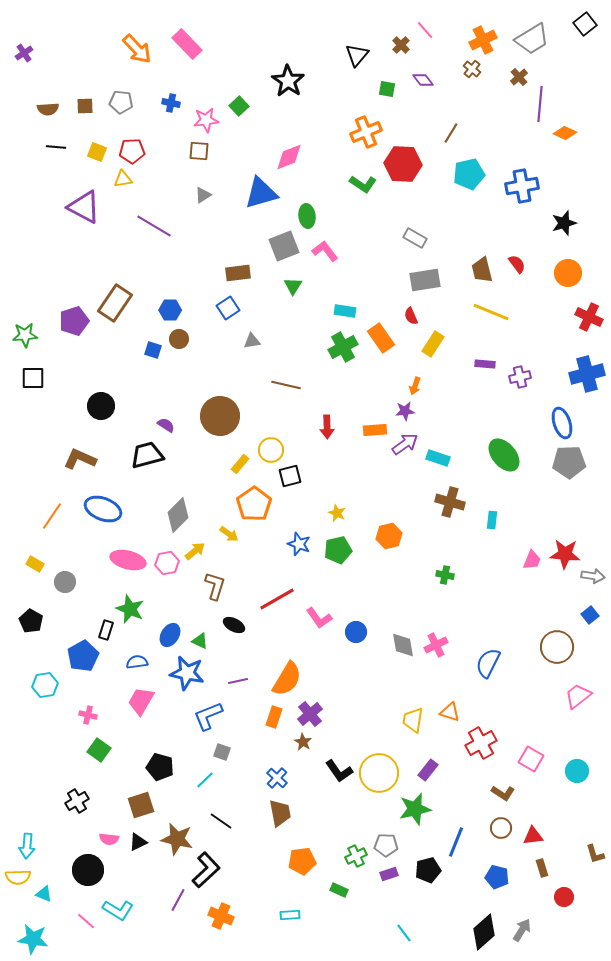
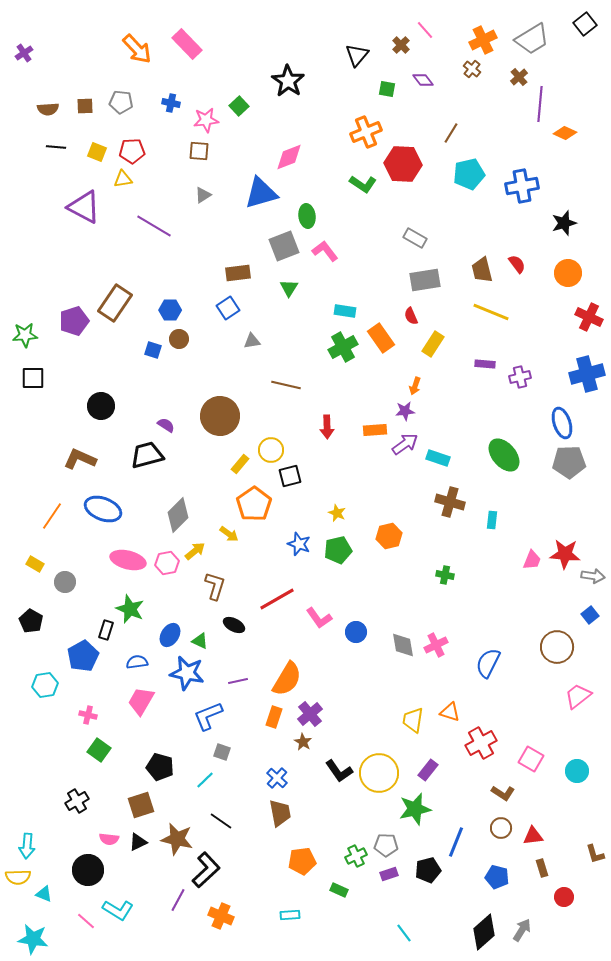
green triangle at (293, 286): moved 4 px left, 2 px down
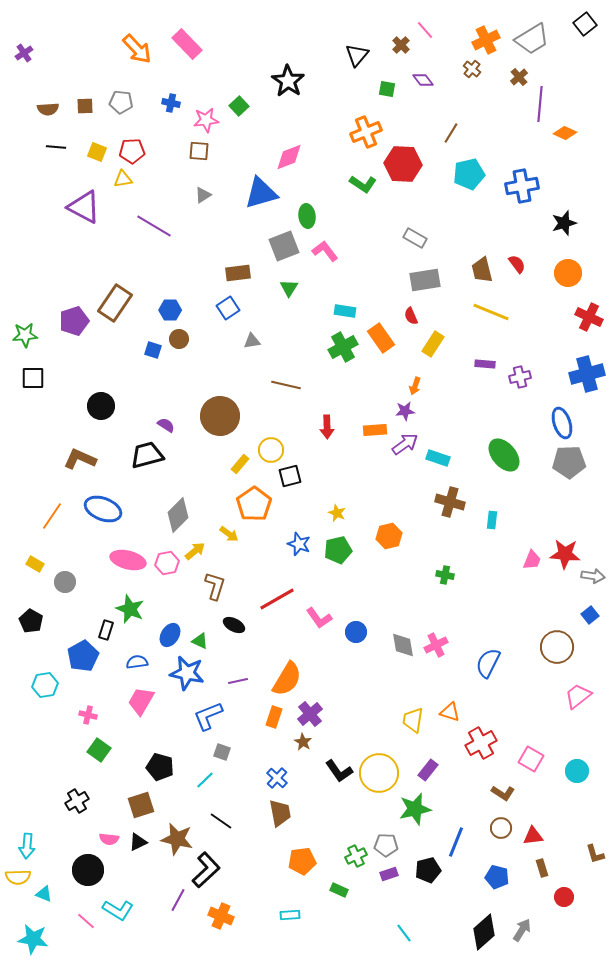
orange cross at (483, 40): moved 3 px right
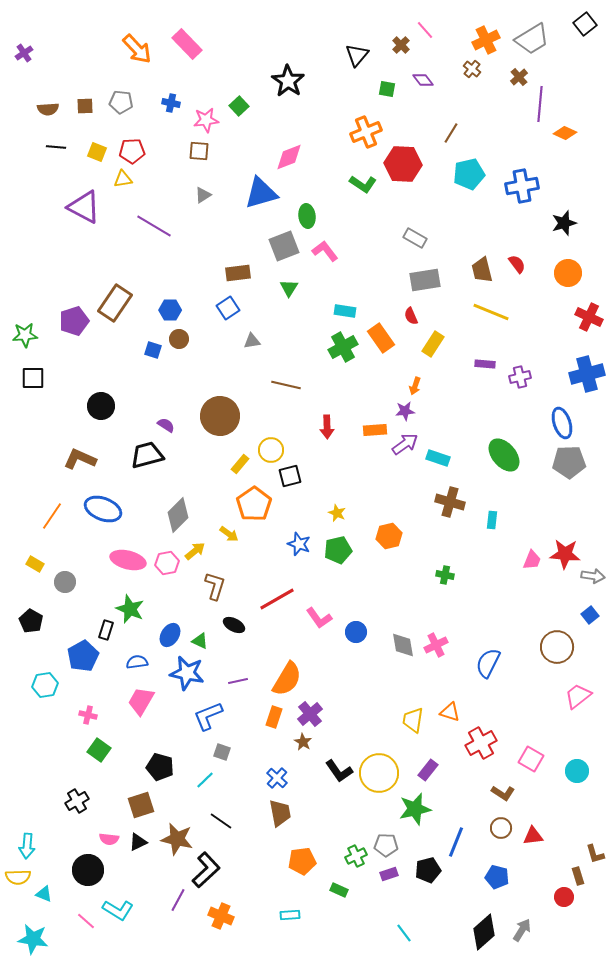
brown rectangle at (542, 868): moved 36 px right, 8 px down
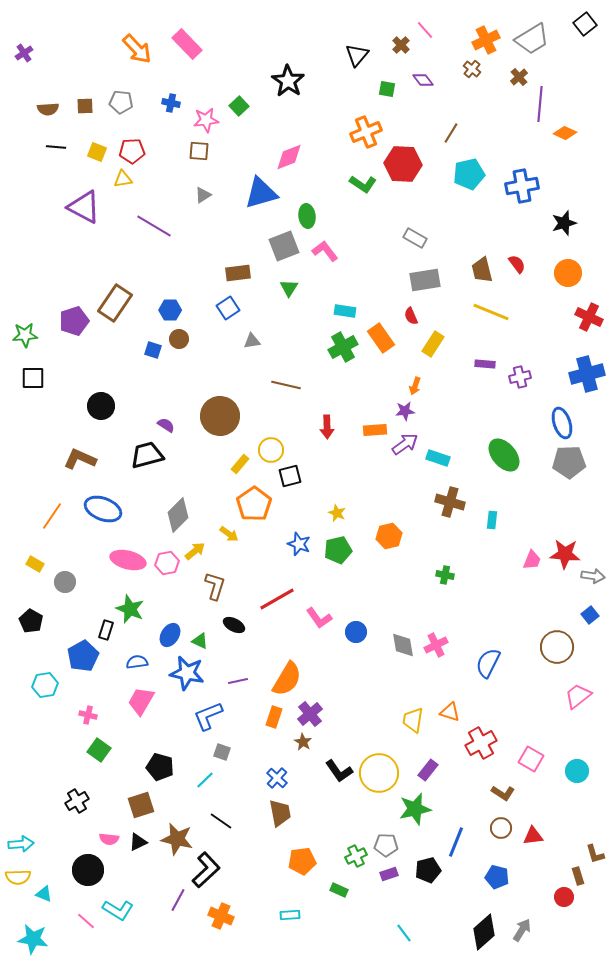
cyan arrow at (27, 846): moved 6 px left, 2 px up; rotated 100 degrees counterclockwise
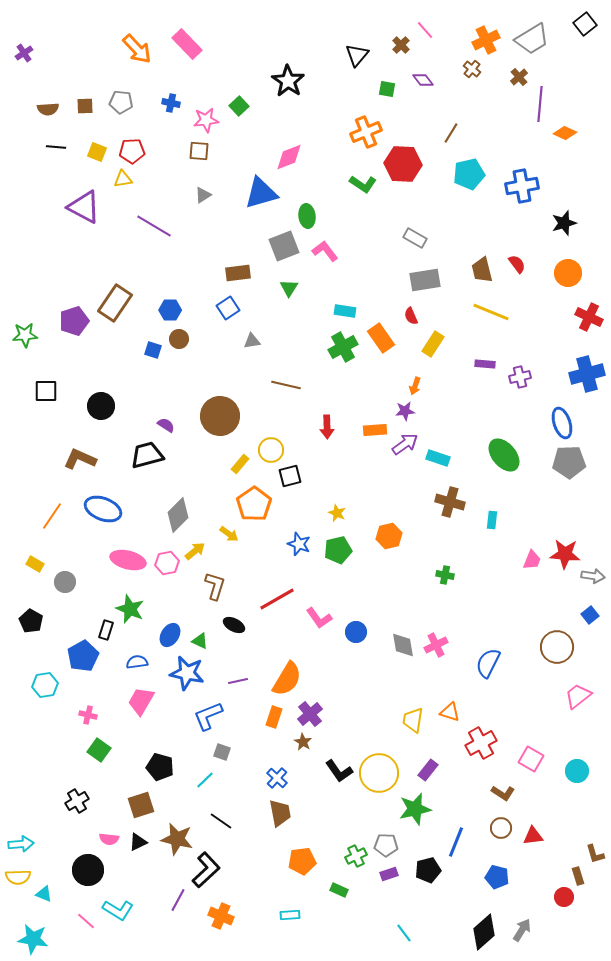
black square at (33, 378): moved 13 px right, 13 px down
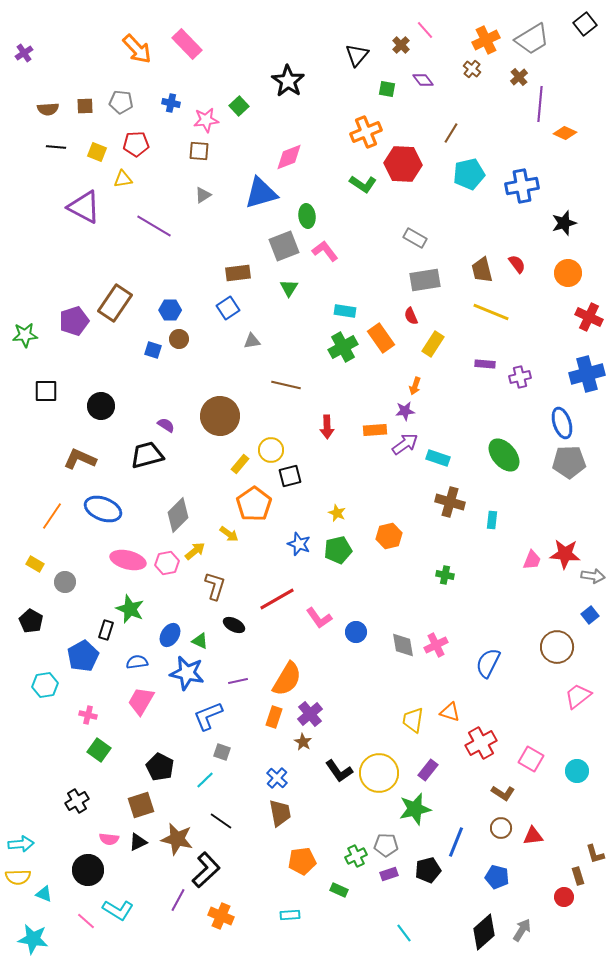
red pentagon at (132, 151): moved 4 px right, 7 px up
black pentagon at (160, 767): rotated 12 degrees clockwise
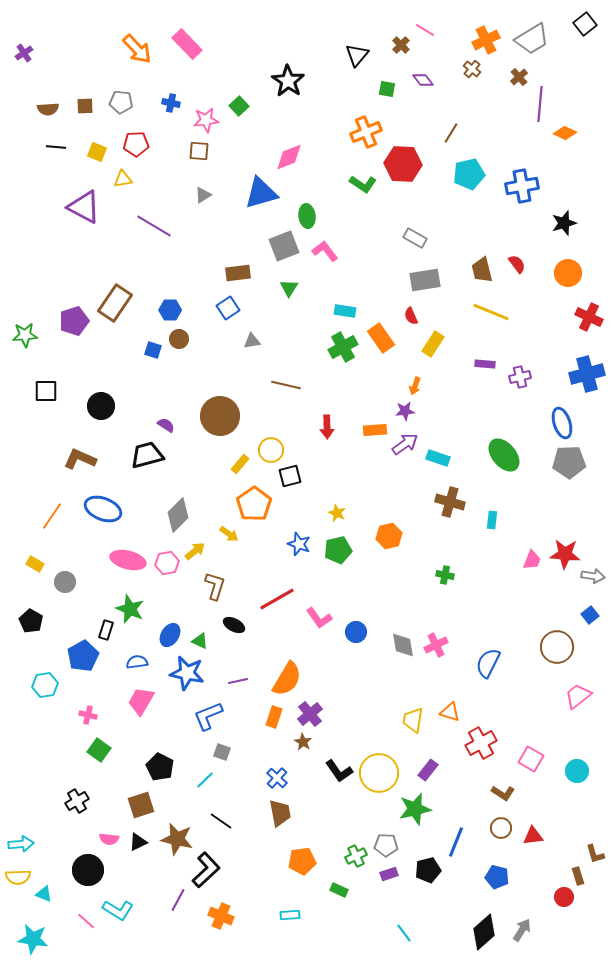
pink line at (425, 30): rotated 18 degrees counterclockwise
